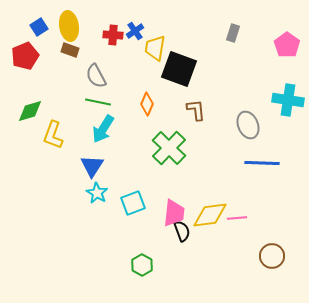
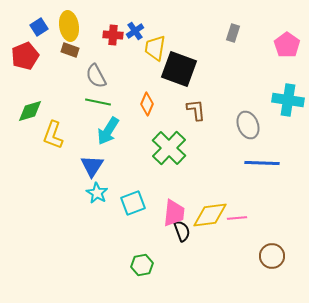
cyan arrow: moved 5 px right, 2 px down
green hexagon: rotated 20 degrees clockwise
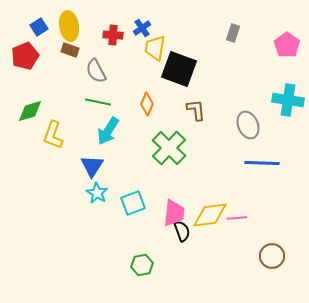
blue cross: moved 7 px right, 3 px up
gray semicircle: moved 5 px up
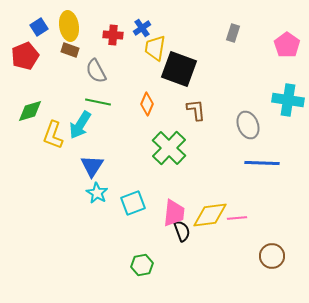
cyan arrow: moved 28 px left, 6 px up
